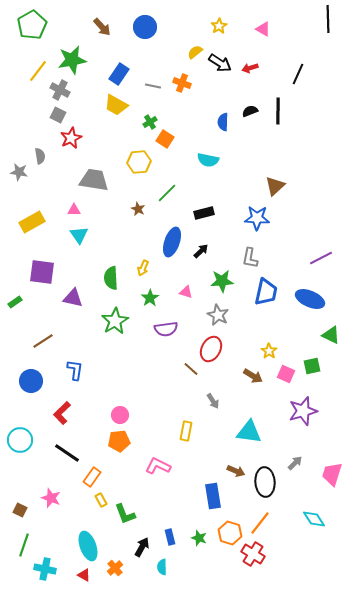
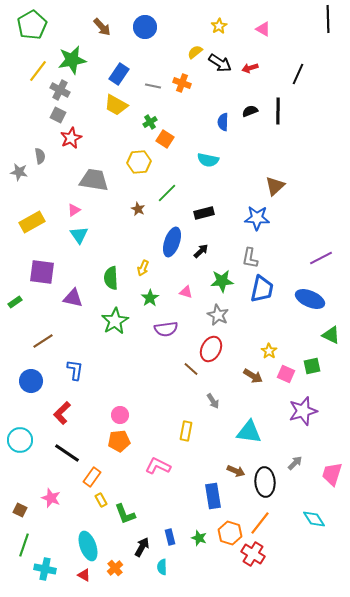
pink triangle at (74, 210): rotated 32 degrees counterclockwise
blue trapezoid at (266, 292): moved 4 px left, 3 px up
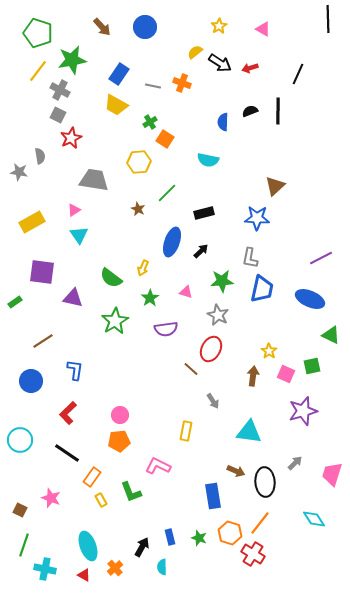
green pentagon at (32, 25): moved 6 px right, 8 px down; rotated 24 degrees counterclockwise
green semicircle at (111, 278): rotated 50 degrees counterclockwise
brown arrow at (253, 376): rotated 114 degrees counterclockwise
red L-shape at (62, 413): moved 6 px right
green L-shape at (125, 514): moved 6 px right, 22 px up
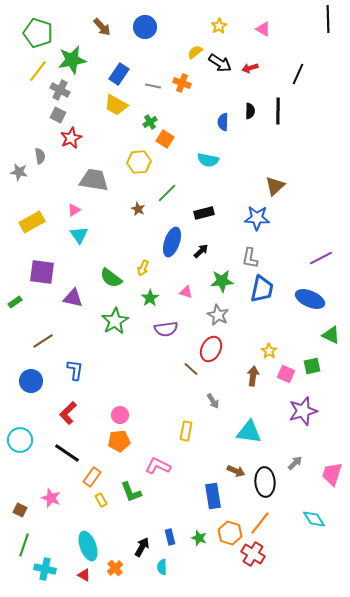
black semicircle at (250, 111): rotated 112 degrees clockwise
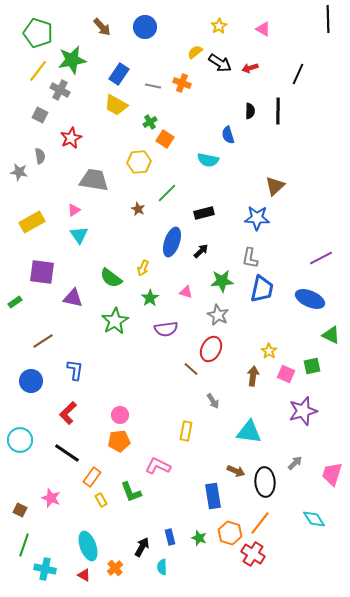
gray square at (58, 115): moved 18 px left
blue semicircle at (223, 122): moved 5 px right, 13 px down; rotated 18 degrees counterclockwise
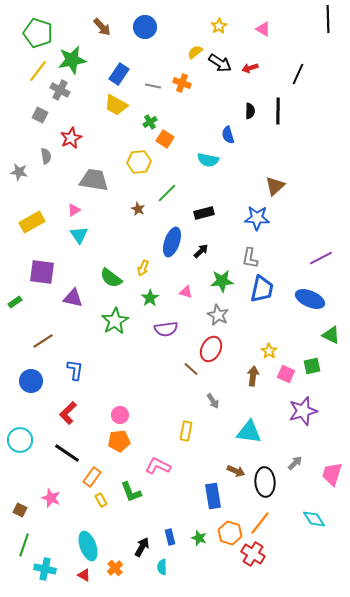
gray semicircle at (40, 156): moved 6 px right
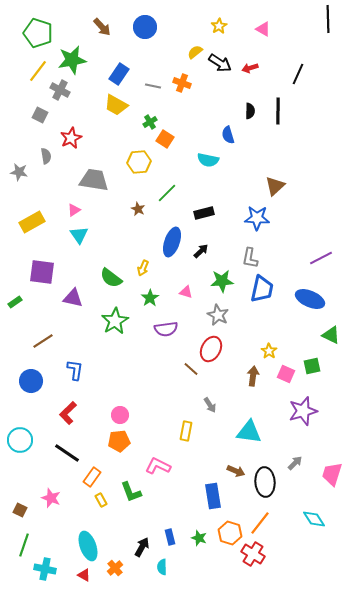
gray arrow at (213, 401): moved 3 px left, 4 px down
